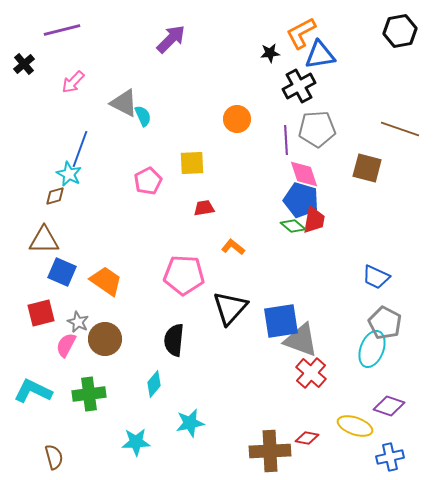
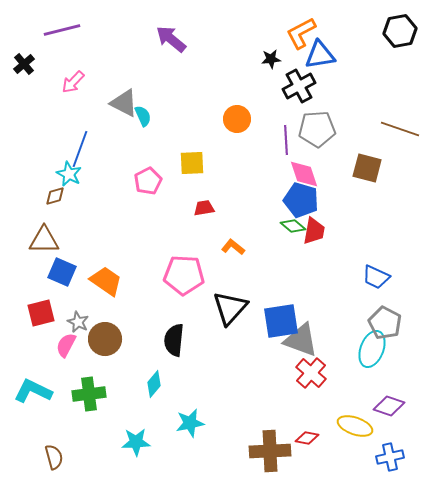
purple arrow at (171, 39): rotated 96 degrees counterclockwise
black star at (270, 53): moved 1 px right, 6 px down
red trapezoid at (314, 220): moved 11 px down
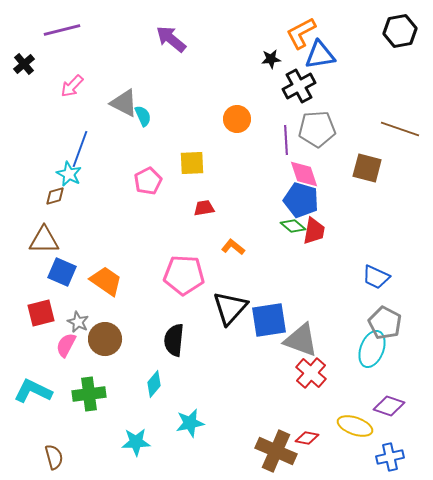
pink arrow at (73, 82): moved 1 px left, 4 px down
blue square at (281, 321): moved 12 px left, 1 px up
brown cross at (270, 451): moved 6 px right; rotated 27 degrees clockwise
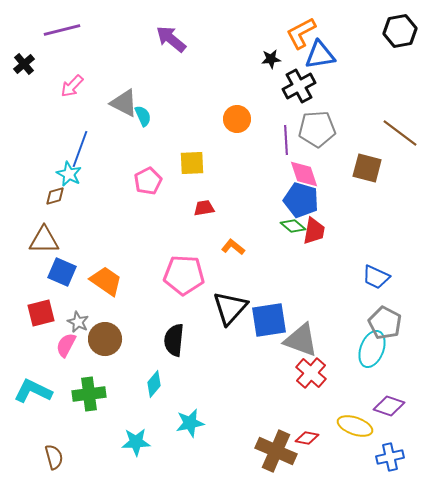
brown line at (400, 129): moved 4 px down; rotated 18 degrees clockwise
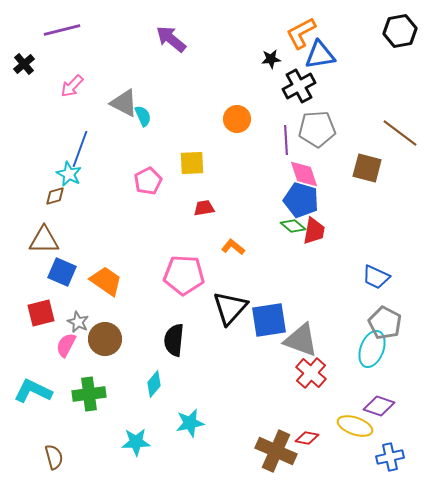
purple diamond at (389, 406): moved 10 px left
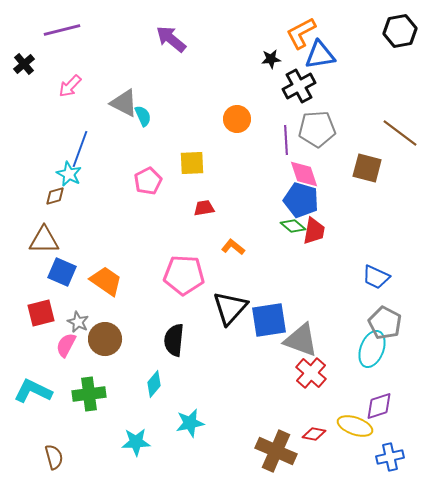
pink arrow at (72, 86): moved 2 px left
purple diamond at (379, 406): rotated 36 degrees counterclockwise
red diamond at (307, 438): moved 7 px right, 4 px up
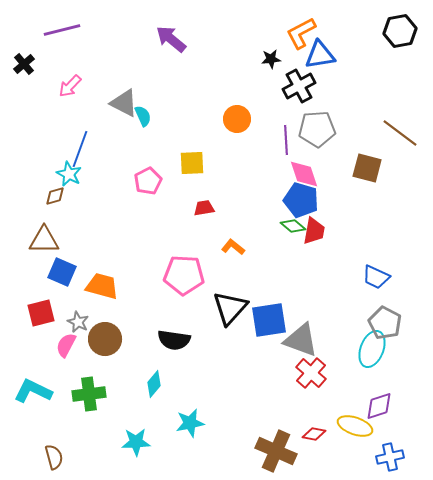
orange trapezoid at (106, 281): moved 4 px left, 5 px down; rotated 20 degrees counterclockwise
black semicircle at (174, 340): rotated 88 degrees counterclockwise
